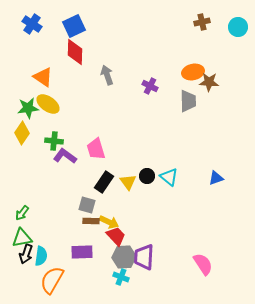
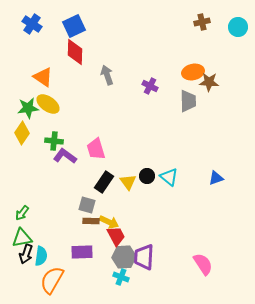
red trapezoid: rotated 15 degrees clockwise
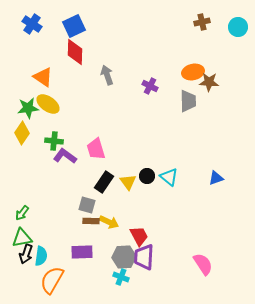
red trapezoid: moved 23 px right
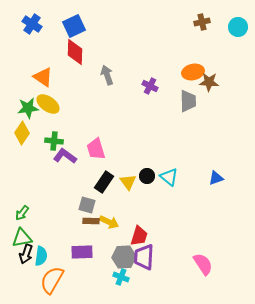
red trapezoid: rotated 45 degrees clockwise
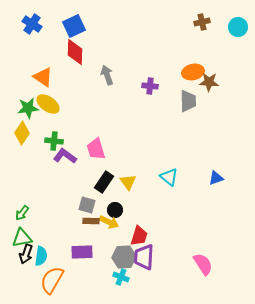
purple cross: rotated 21 degrees counterclockwise
black circle: moved 32 px left, 34 px down
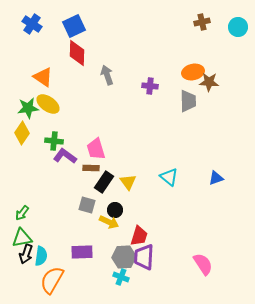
red diamond: moved 2 px right, 1 px down
brown rectangle: moved 53 px up
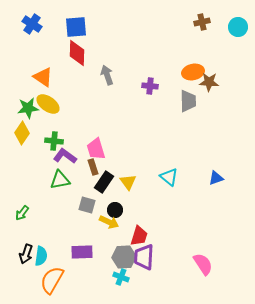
blue square: moved 2 px right, 1 px down; rotated 20 degrees clockwise
brown rectangle: moved 2 px right, 1 px up; rotated 70 degrees clockwise
green triangle: moved 38 px right, 58 px up
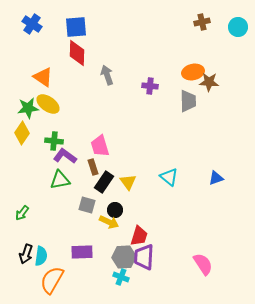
pink trapezoid: moved 4 px right, 3 px up
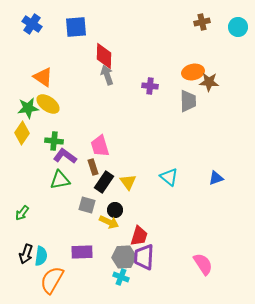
red diamond: moved 27 px right, 3 px down
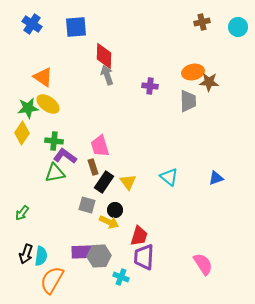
green triangle: moved 5 px left, 7 px up
gray hexagon: moved 25 px left, 1 px up
